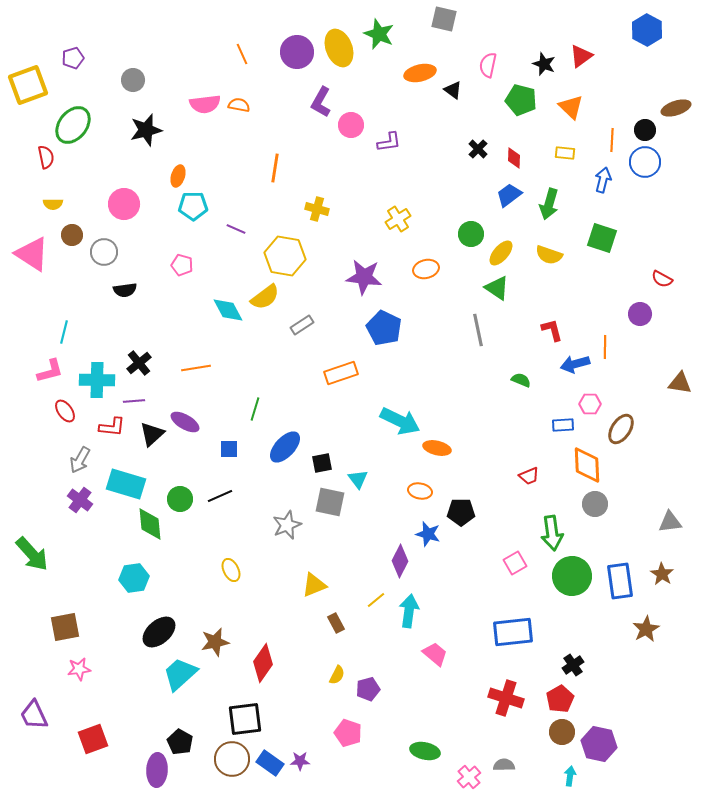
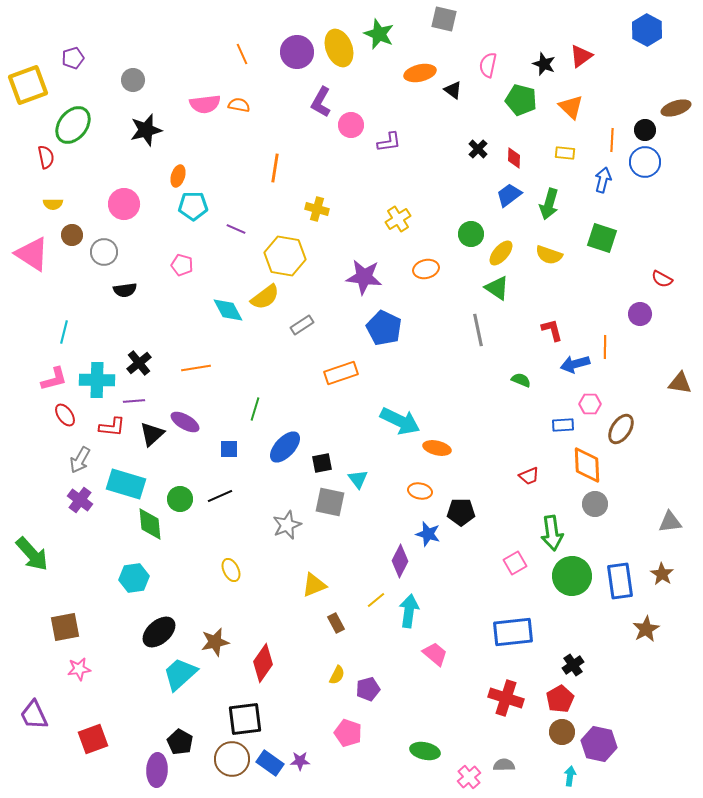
pink L-shape at (50, 371): moved 4 px right, 8 px down
red ellipse at (65, 411): moved 4 px down
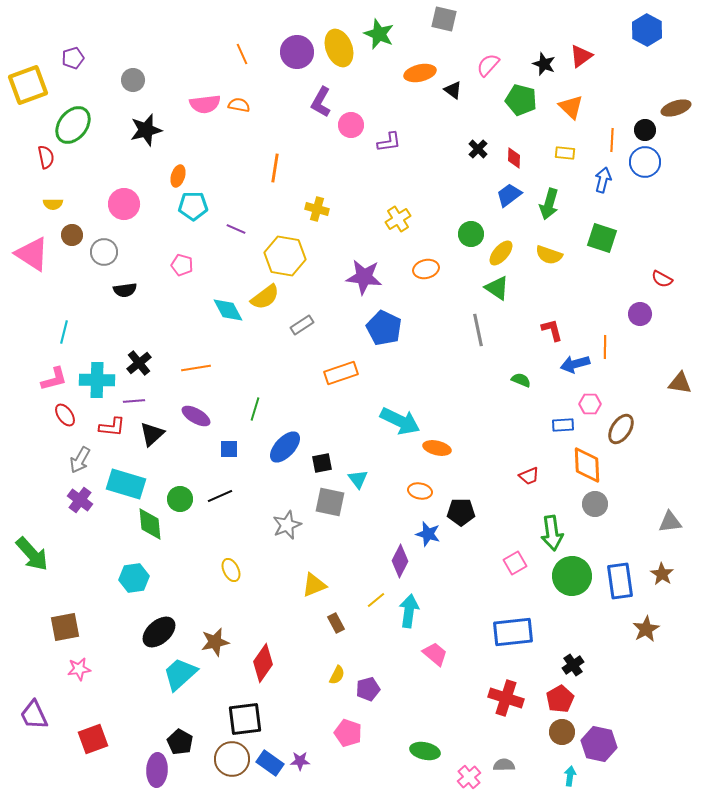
pink semicircle at (488, 65): rotated 30 degrees clockwise
purple ellipse at (185, 422): moved 11 px right, 6 px up
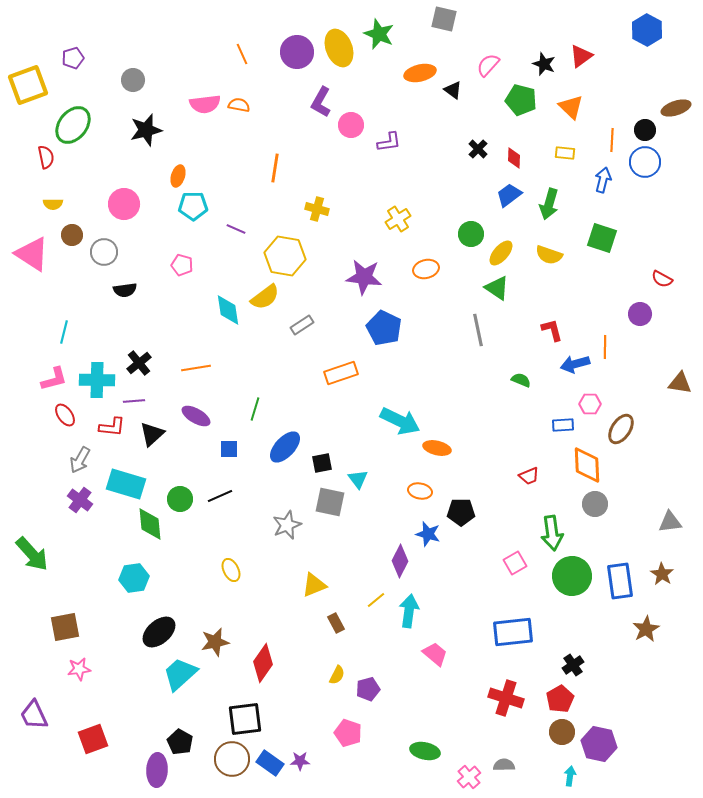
cyan diamond at (228, 310): rotated 20 degrees clockwise
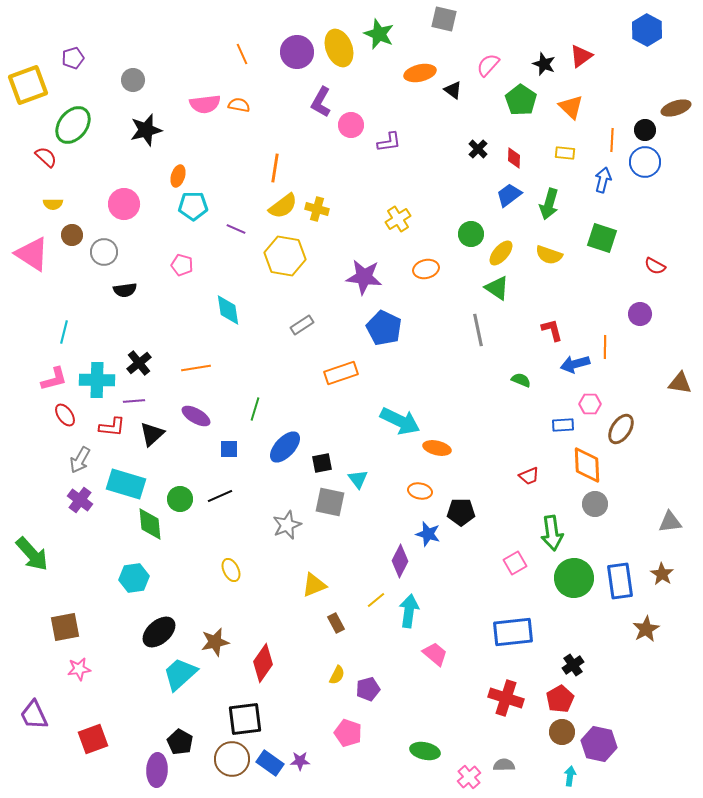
green pentagon at (521, 100): rotated 20 degrees clockwise
red semicircle at (46, 157): rotated 35 degrees counterclockwise
red semicircle at (662, 279): moved 7 px left, 13 px up
yellow semicircle at (265, 297): moved 18 px right, 91 px up
green circle at (572, 576): moved 2 px right, 2 px down
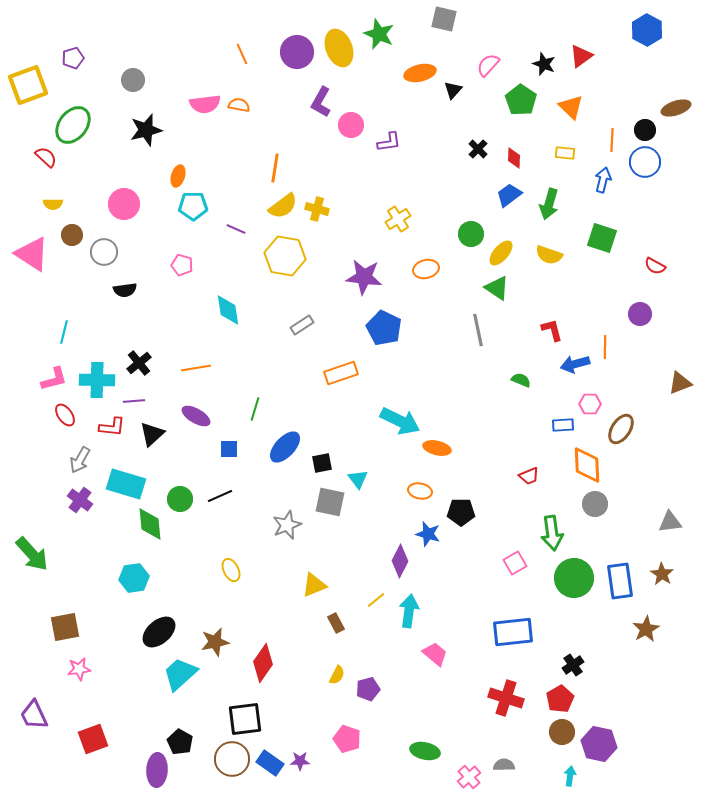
black triangle at (453, 90): rotated 36 degrees clockwise
brown triangle at (680, 383): rotated 30 degrees counterclockwise
pink pentagon at (348, 733): moved 1 px left, 6 px down
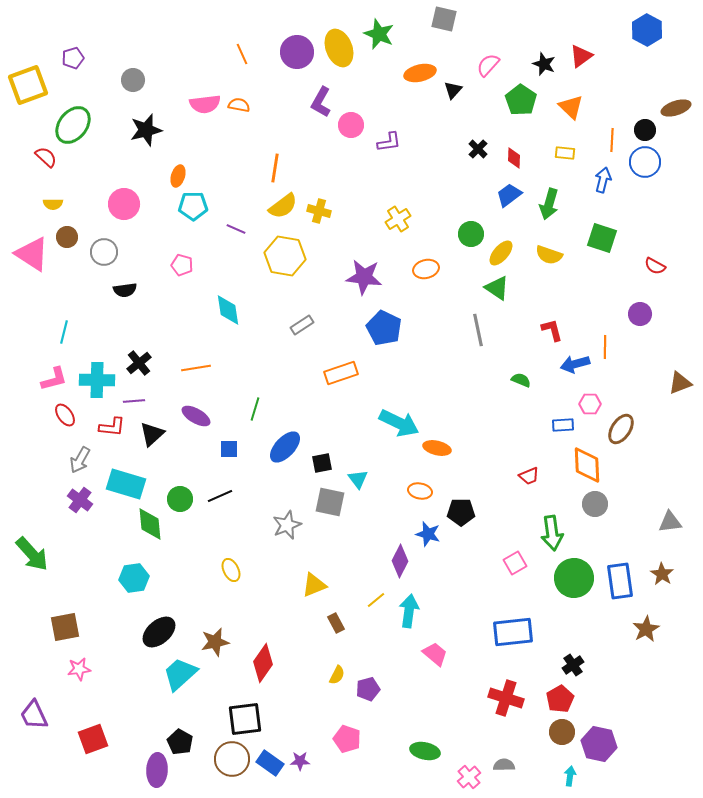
yellow cross at (317, 209): moved 2 px right, 2 px down
brown circle at (72, 235): moved 5 px left, 2 px down
cyan arrow at (400, 421): moved 1 px left, 2 px down
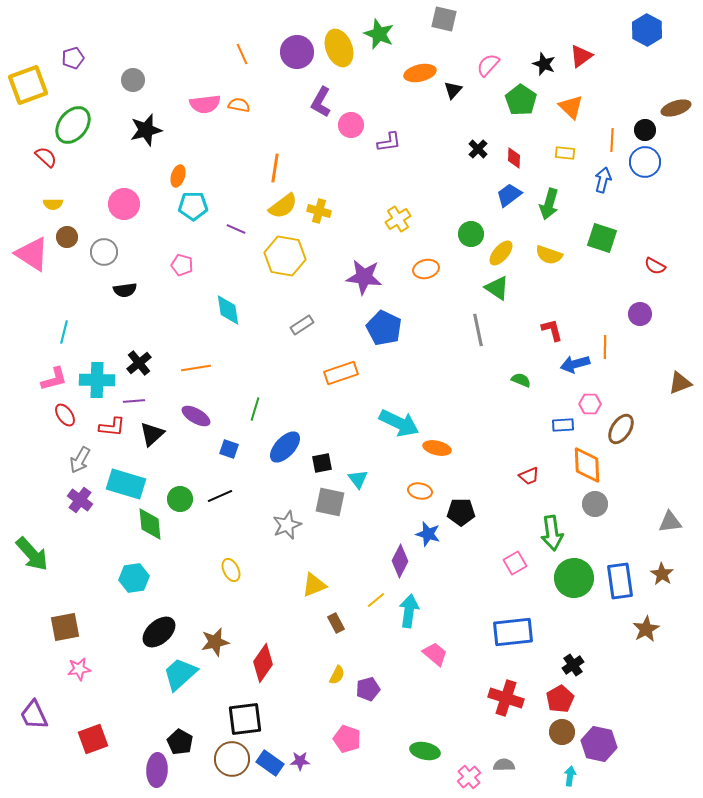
blue square at (229, 449): rotated 18 degrees clockwise
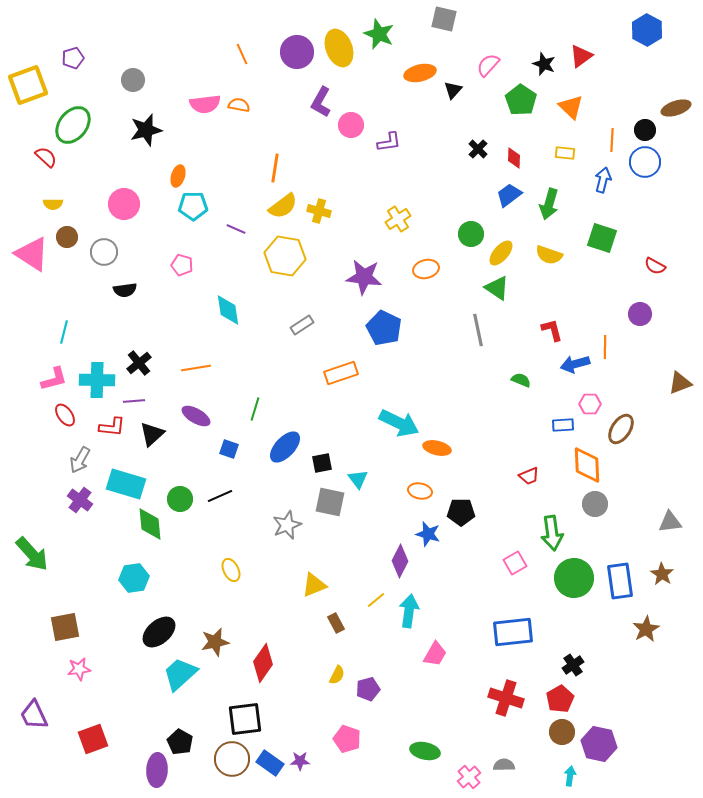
pink trapezoid at (435, 654): rotated 80 degrees clockwise
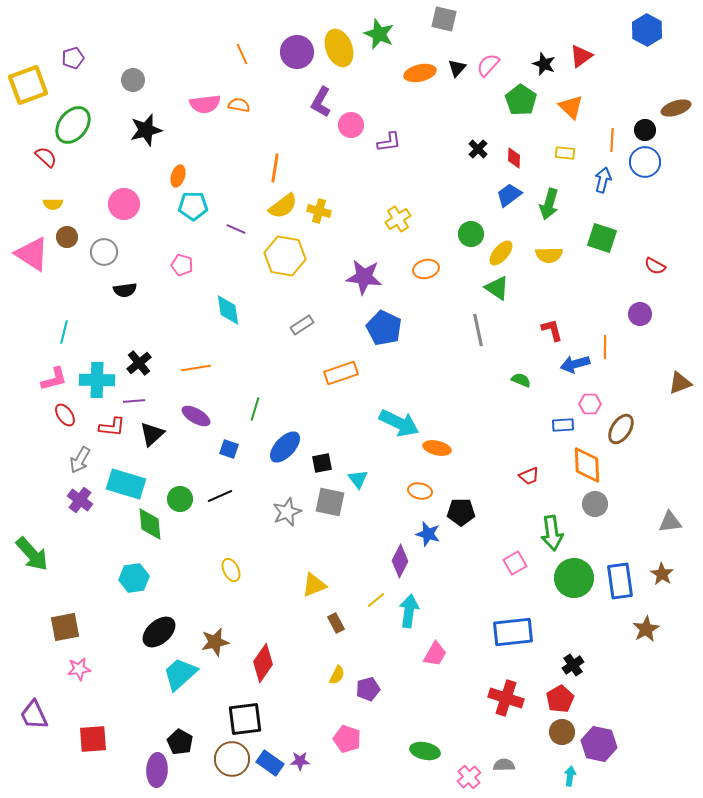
black triangle at (453, 90): moved 4 px right, 22 px up
yellow semicircle at (549, 255): rotated 20 degrees counterclockwise
gray star at (287, 525): moved 13 px up
red square at (93, 739): rotated 16 degrees clockwise
